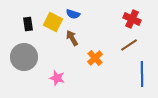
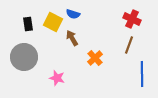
brown line: rotated 36 degrees counterclockwise
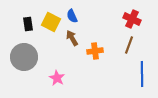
blue semicircle: moved 1 px left, 2 px down; rotated 48 degrees clockwise
yellow square: moved 2 px left
orange cross: moved 7 px up; rotated 35 degrees clockwise
pink star: rotated 14 degrees clockwise
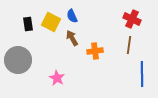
brown line: rotated 12 degrees counterclockwise
gray circle: moved 6 px left, 3 px down
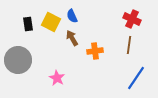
blue line: moved 6 px left, 4 px down; rotated 35 degrees clockwise
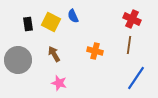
blue semicircle: moved 1 px right
brown arrow: moved 18 px left, 16 px down
orange cross: rotated 21 degrees clockwise
pink star: moved 2 px right, 5 px down; rotated 14 degrees counterclockwise
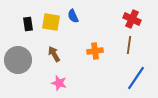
yellow square: rotated 18 degrees counterclockwise
orange cross: rotated 21 degrees counterclockwise
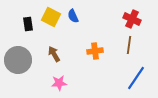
yellow square: moved 5 px up; rotated 18 degrees clockwise
pink star: rotated 21 degrees counterclockwise
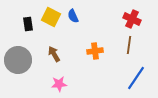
pink star: moved 1 px down
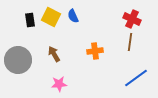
black rectangle: moved 2 px right, 4 px up
brown line: moved 1 px right, 3 px up
blue line: rotated 20 degrees clockwise
